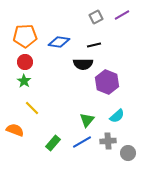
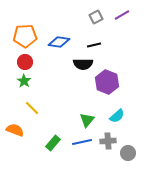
blue line: rotated 18 degrees clockwise
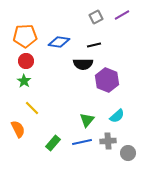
red circle: moved 1 px right, 1 px up
purple hexagon: moved 2 px up
orange semicircle: moved 3 px right, 1 px up; rotated 42 degrees clockwise
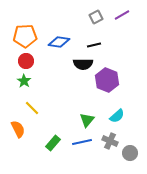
gray cross: moved 2 px right; rotated 28 degrees clockwise
gray circle: moved 2 px right
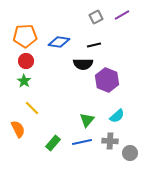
gray cross: rotated 21 degrees counterclockwise
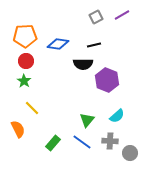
blue diamond: moved 1 px left, 2 px down
blue line: rotated 48 degrees clockwise
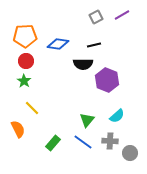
blue line: moved 1 px right
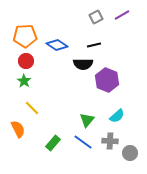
blue diamond: moved 1 px left, 1 px down; rotated 25 degrees clockwise
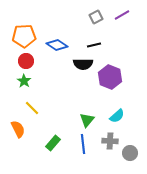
orange pentagon: moved 1 px left
purple hexagon: moved 3 px right, 3 px up
blue line: moved 2 px down; rotated 48 degrees clockwise
